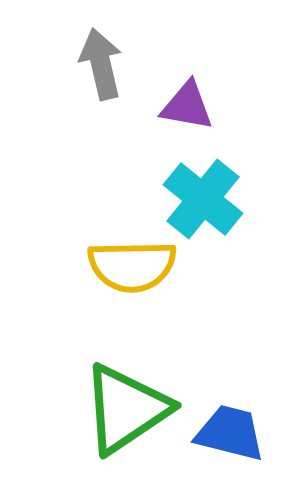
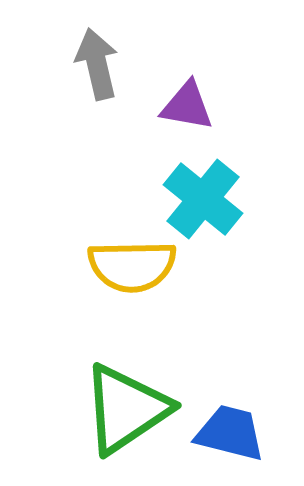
gray arrow: moved 4 px left
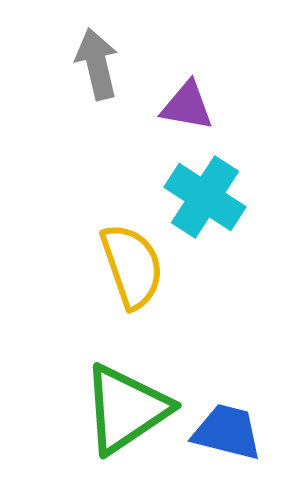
cyan cross: moved 2 px right, 2 px up; rotated 6 degrees counterclockwise
yellow semicircle: rotated 108 degrees counterclockwise
blue trapezoid: moved 3 px left, 1 px up
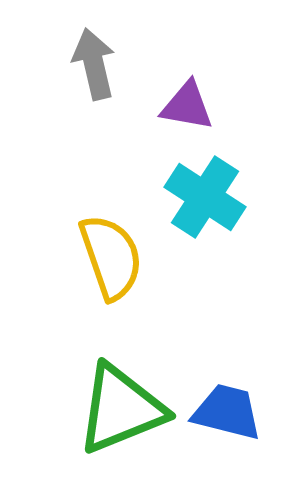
gray arrow: moved 3 px left
yellow semicircle: moved 21 px left, 9 px up
green triangle: moved 5 px left; rotated 12 degrees clockwise
blue trapezoid: moved 20 px up
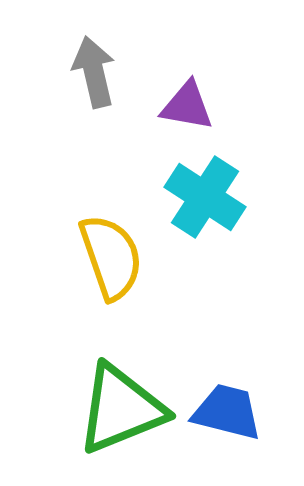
gray arrow: moved 8 px down
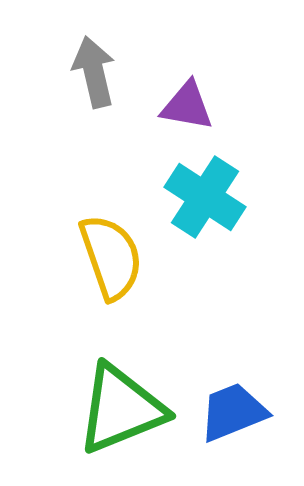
blue trapezoid: moved 6 px right; rotated 36 degrees counterclockwise
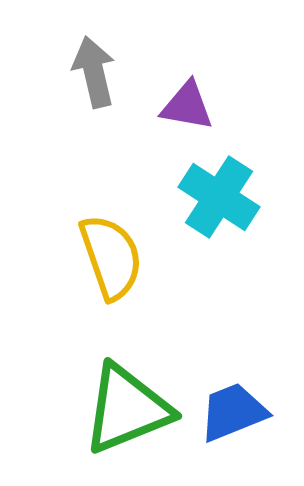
cyan cross: moved 14 px right
green triangle: moved 6 px right
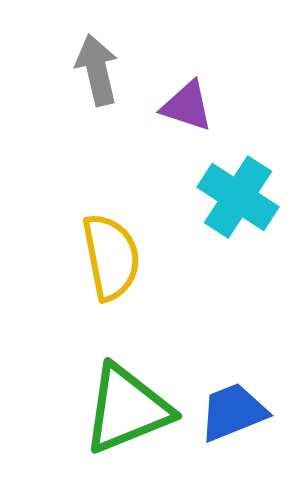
gray arrow: moved 3 px right, 2 px up
purple triangle: rotated 8 degrees clockwise
cyan cross: moved 19 px right
yellow semicircle: rotated 8 degrees clockwise
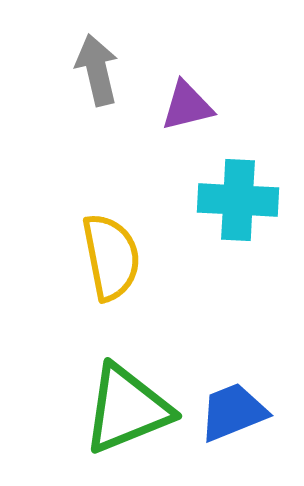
purple triangle: rotated 32 degrees counterclockwise
cyan cross: moved 3 px down; rotated 30 degrees counterclockwise
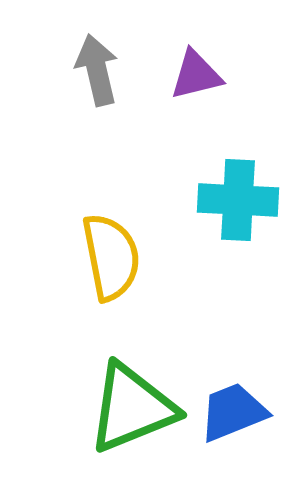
purple triangle: moved 9 px right, 31 px up
green triangle: moved 5 px right, 1 px up
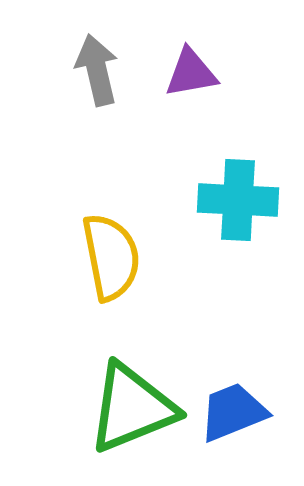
purple triangle: moved 5 px left, 2 px up; rotated 4 degrees clockwise
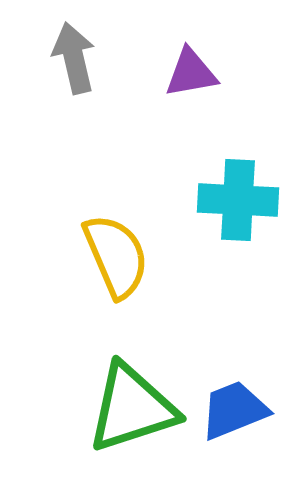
gray arrow: moved 23 px left, 12 px up
yellow semicircle: moved 5 px right, 1 px up; rotated 12 degrees counterclockwise
green triangle: rotated 4 degrees clockwise
blue trapezoid: moved 1 px right, 2 px up
